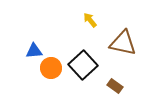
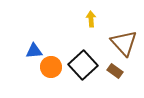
yellow arrow: moved 1 px right, 1 px up; rotated 35 degrees clockwise
brown triangle: moved 1 px right; rotated 36 degrees clockwise
orange circle: moved 1 px up
brown rectangle: moved 15 px up
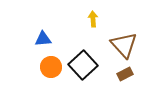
yellow arrow: moved 2 px right
brown triangle: moved 2 px down
blue triangle: moved 9 px right, 12 px up
brown rectangle: moved 10 px right, 3 px down; rotated 63 degrees counterclockwise
